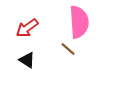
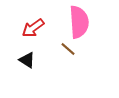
red arrow: moved 6 px right
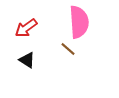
red arrow: moved 7 px left
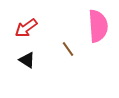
pink semicircle: moved 19 px right, 4 px down
brown line: rotated 14 degrees clockwise
